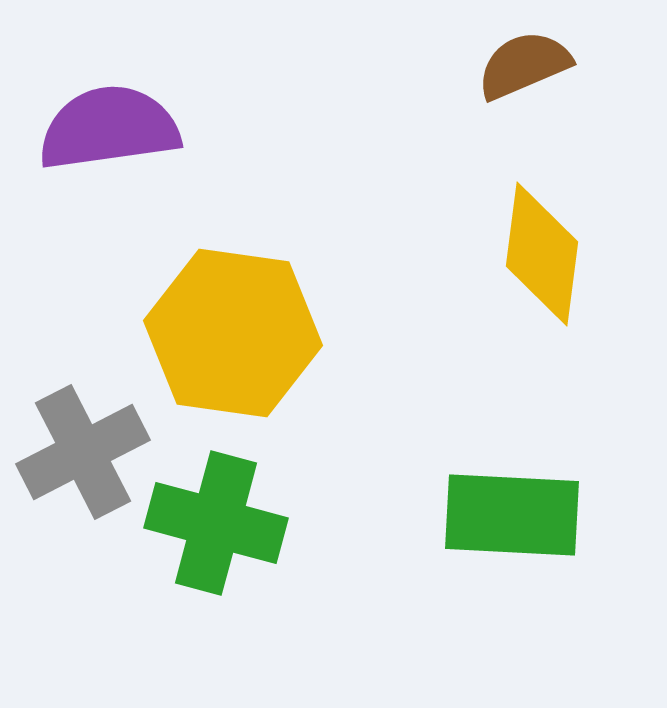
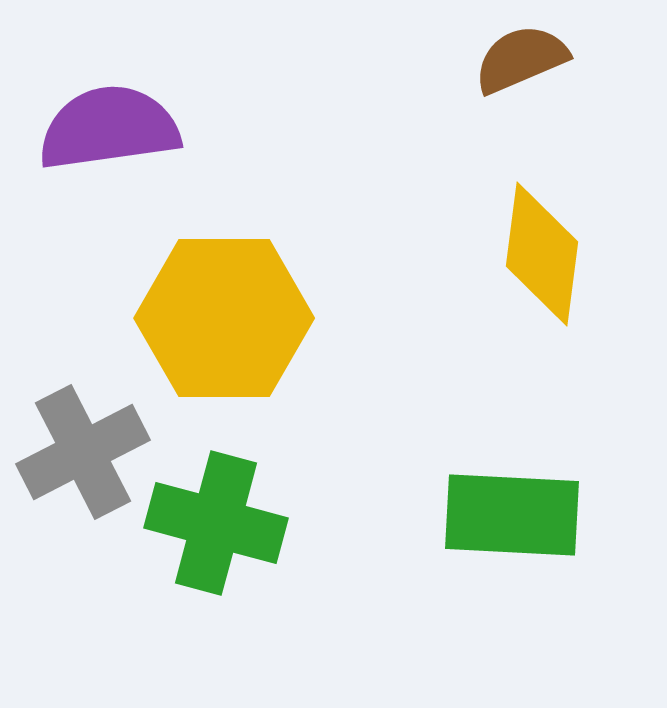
brown semicircle: moved 3 px left, 6 px up
yellow hexagon: moved 9 px left, 15 px up; rotated 8 degrees counterclockwise
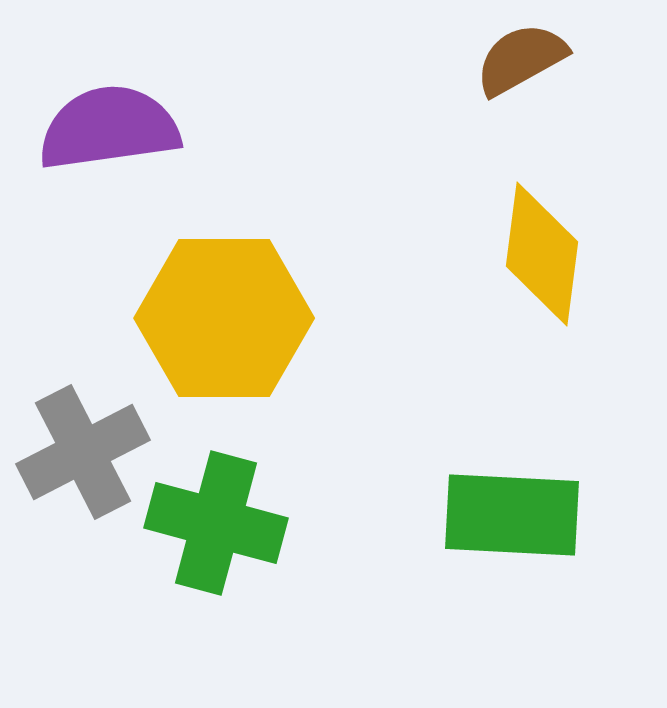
brown semicircle: rotated 6 degrees counterclockwise
